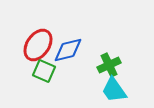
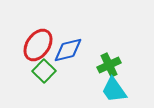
green square: rotated 20 degrees clockwise
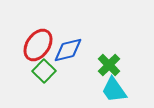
green cross: rotated 20 degrees counterclockwise
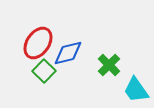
red ellipse: moved 2 px up
blue diamond: moved 3 px down
cyan trapezoid: moved 22 px right
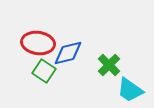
red ellipse: rotated 64 degrees clockwise
green square: rotated 10 degrees counterclockwise
cyan trapezoid: moved 6 px left; rotated 20 degrees counterclockwise
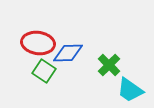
blue diamond: rotated 12 degrees clockwise
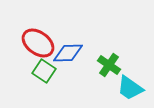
red ellipse: rotated 28 degrees clockwise
green cross: rotated 10 degrees counterclockwise
cyan trapezoid: moved 2 px up
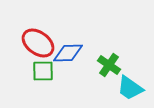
green square: moved 1 px left; rotated 35 degrees counterclockwise
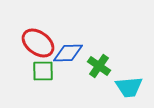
green cross: moved 10 px left, 1 px down
cyan trapezoid: moved 1 px left, 1 px up; rotated 40 degrees counterclockwise
